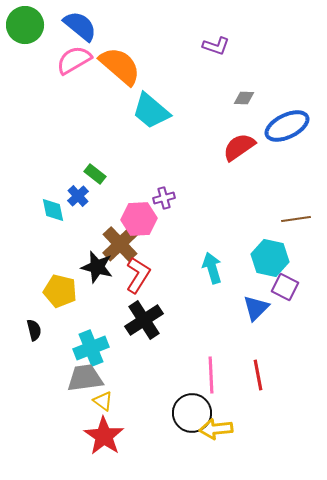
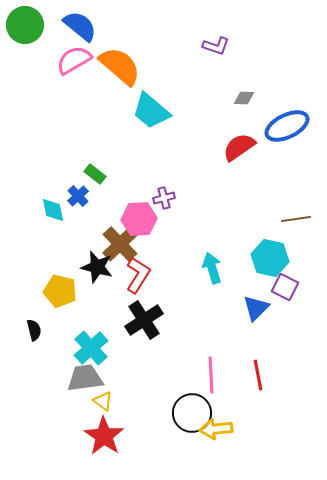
cyan cross: rotated 20 degrees counterclockwise
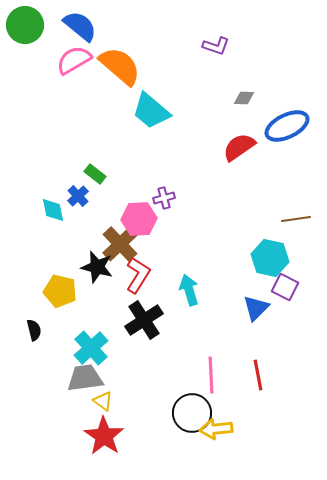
cyan arrow: moved 23 px left, 22 px down
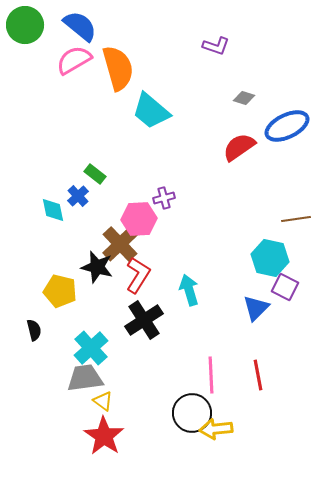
orange semicircle: moved 2 px left, 2 px down; rotated 33 degrees clockwise
gray diamond: rotated 15 degrees clockwise
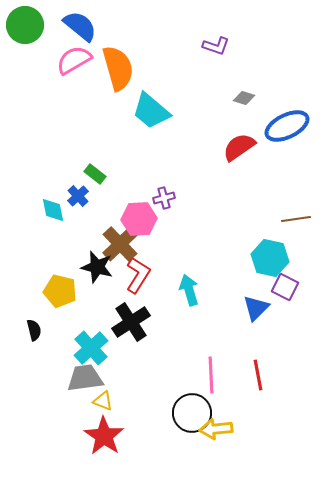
black cross: moved 13 px left, 2 px down
yellow triangle: rotated 15 degrees counterclockwise
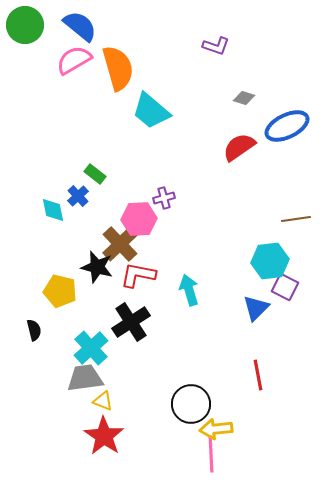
cyan hexagon: moved 3 px down; rotated 18 degrees counterclockwise
red L-shape: rotated 111 degrees counterclockwise
pink line: moved 79 px down
black circle: moved 1 px left, 9 px up
